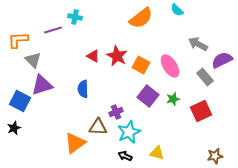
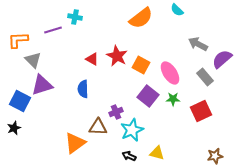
red triangle: moved 1 px left, 3 px down
purple semicircle: moved 1 px up; rotated 15 degrees counterclockwise
pink ellipse: moved 7 px down
green star: rotated 16 degrees clockwise
cyan star: moved 3 px right, 2 px up
black arrow: moved 4 px right
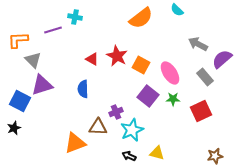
orange triangle: rotated 15 degrees clockwise
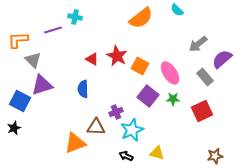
gray arrow: rotated 66 degrees counterclockwise
orange square: moved 1 px left, 1 px down
red square: moved 1 px right
brown triangle: moved 2 px left
black arrow: moved 3 px left
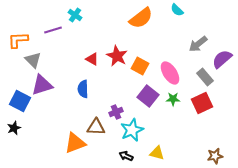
cyan cross: moved 2 px up; rotated 24 degrees clockwise
red square: moved 8 px up
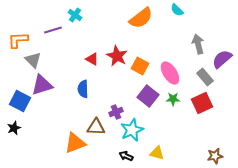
gray arrow: rotated 114 degrees clockwise
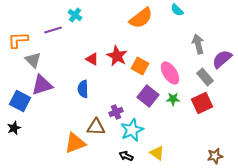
yellow triangle: rotated 21 degrees clockwise
